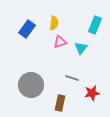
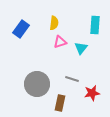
cyan rectangle: rotated 18 degrees counterclockwise
blue rectangle: moved 6 px left
gray line: moved 1 px down
gray circle: moved 6 px right, 1 px up
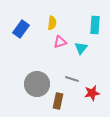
yellow semicircle: moved 2 px left
brown rectangle: moved 2 px left, 2 px up
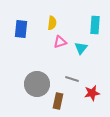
blue rectangle: rotated 30 degrees counterclockwise
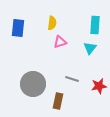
blue rectangle: moved 3 px left, 1 px up
cyan triangle: moved 9 px right
gray circle: moved 4 px left
red star: moved 7 px right, 7 px up
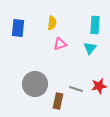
pink triangle: moved 2 px down
gray line: moved 4 px right, 10 px down
gray circle: moved 2 px right
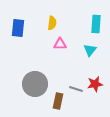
cyan rectangle: moved 1 px right, 1 px up
pink triangle: rotated 16 degrees clockwise
cyan triangle: moved 2 px down
red star: moved 4 px left, 2 px up
